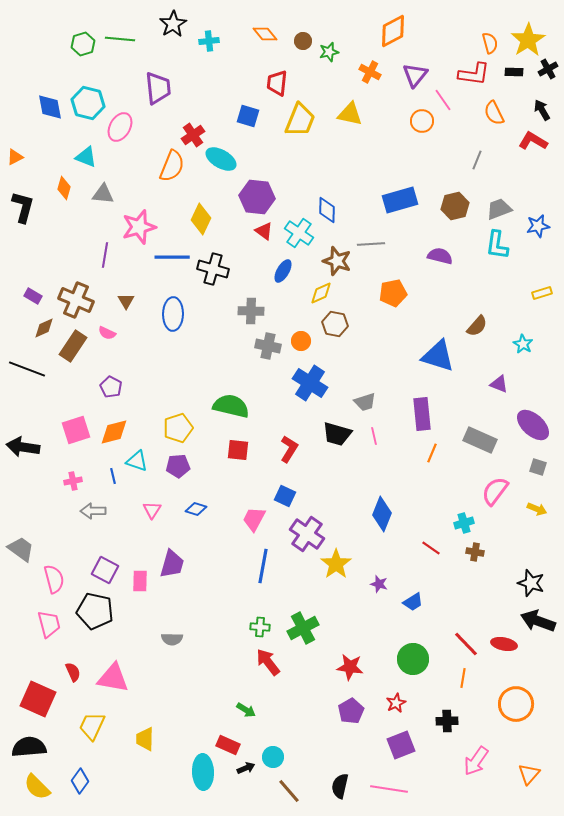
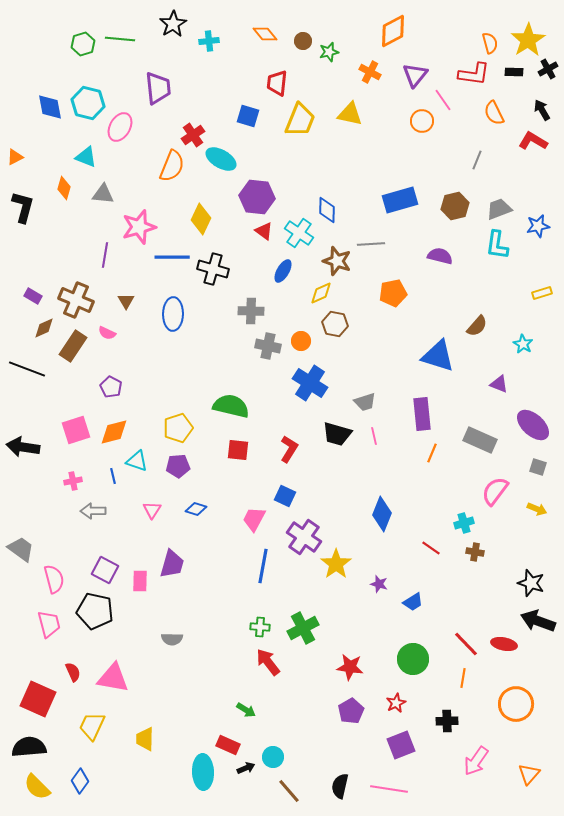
purple cross at (307, 534): moved 3 px left, 3 px down
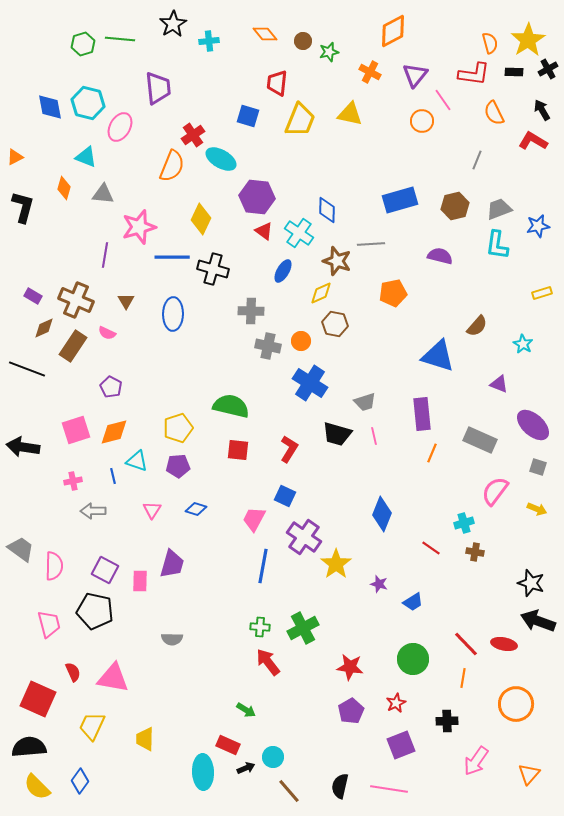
pink semicircle at (54, 579): moved 13 px up; rotated 16 degrees clockwise
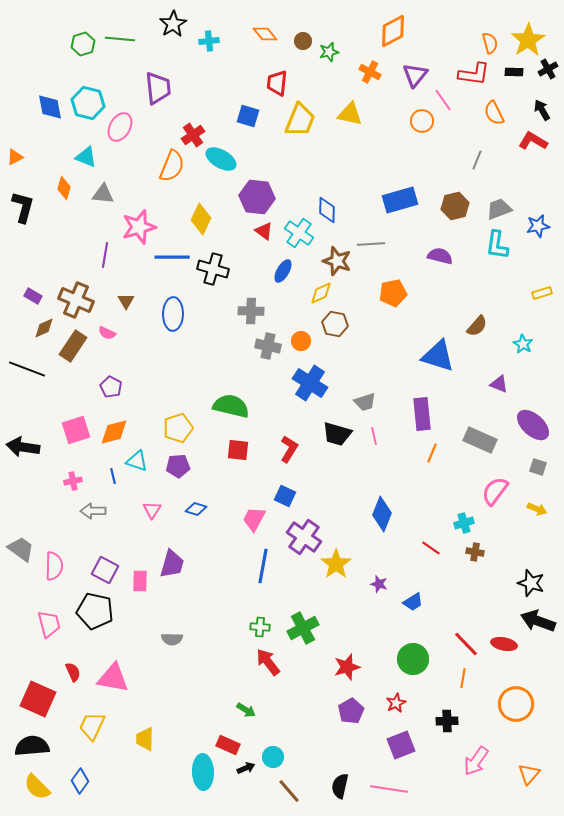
red star at (350, 667): moved 3 px left; rotated 24 degrees counterclockwise
black semicircle at (29, 747): moved 3 px right, 1 px up
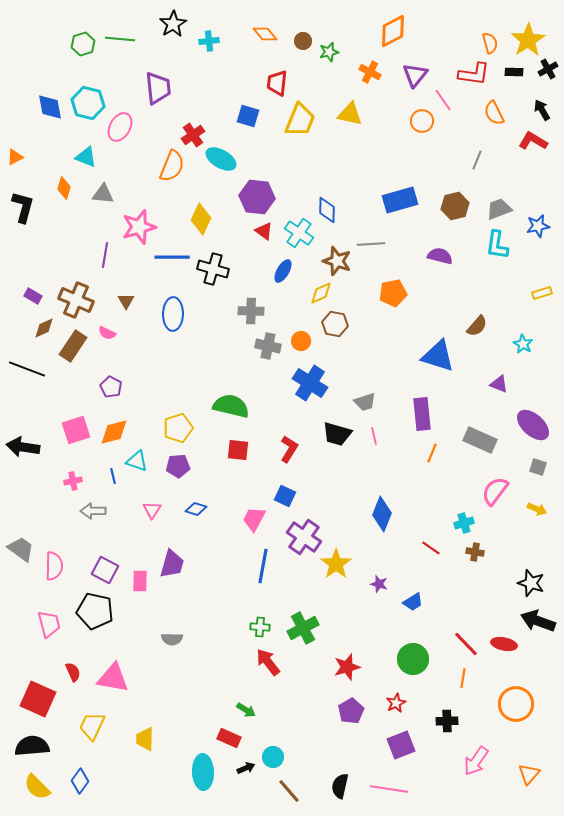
red rectangle at (228, 745): moved 1 px right, 7 px up
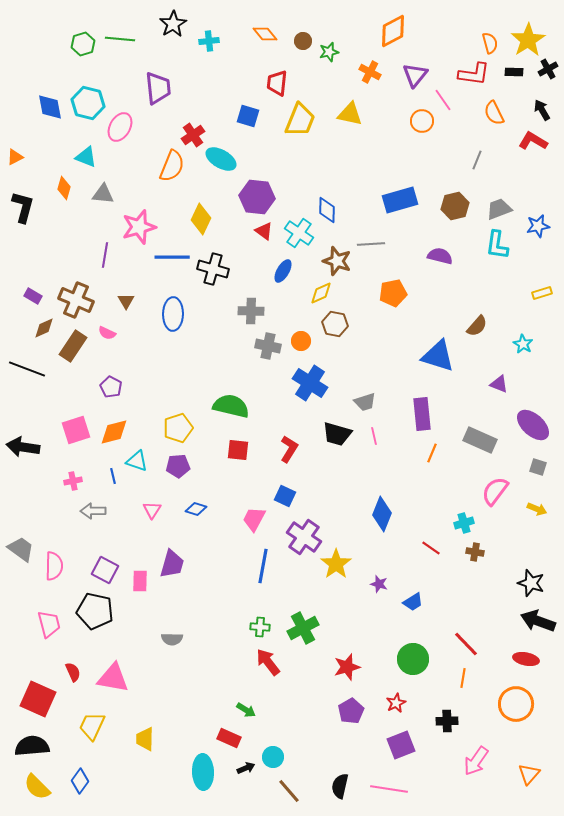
red ellipse at (504, 644): moved 22 px right, 15 px down
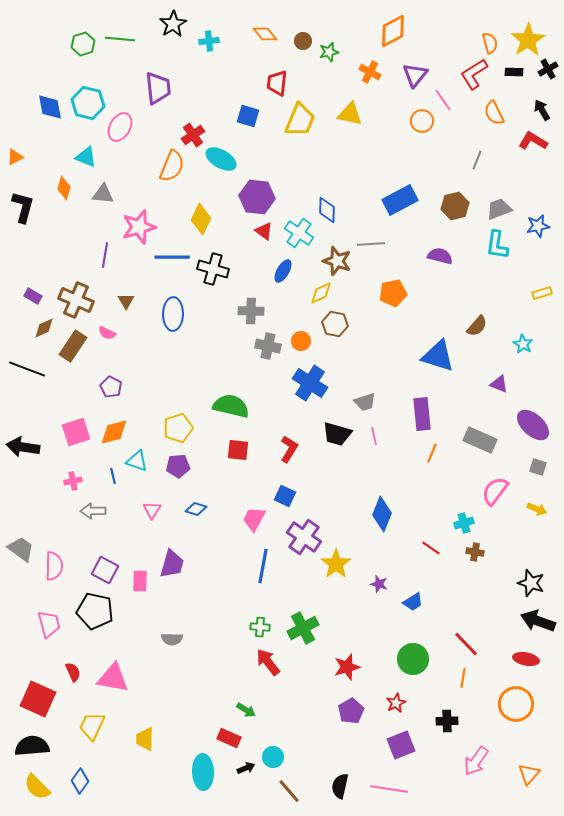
red L-shape at (474, 74): rotated 140 degrees clockwise
blue rectangle at (400, 200): rotated 12 degrees counterclockwise
pink square at (76, 430): moved 2 px down
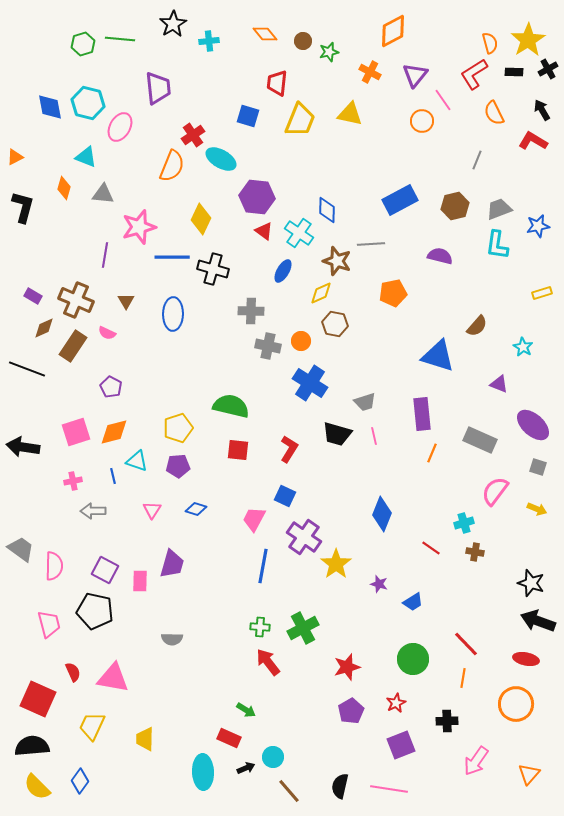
cyan star at (523, 344): moved 3 px down
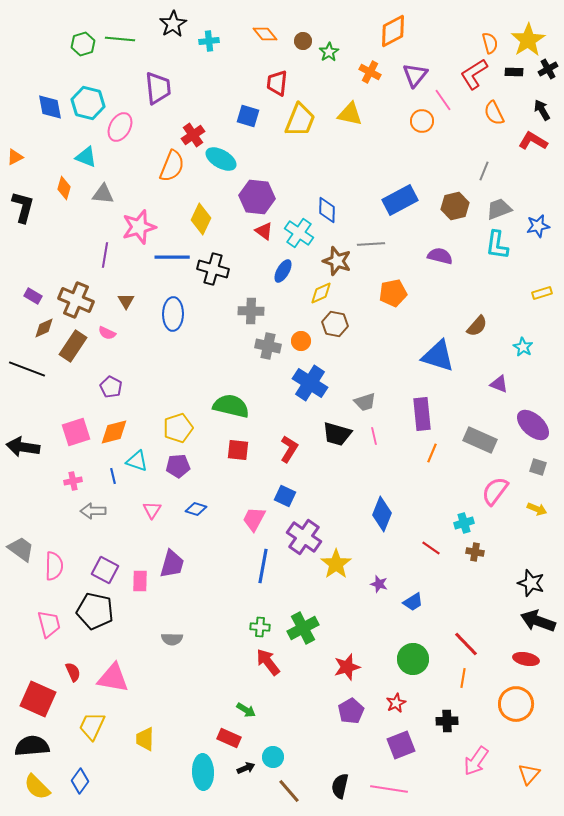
green star at (329, 52): rotated 18 degrees counterclockwise
gray line at (477, 160): moved 7 px right, 11 px down
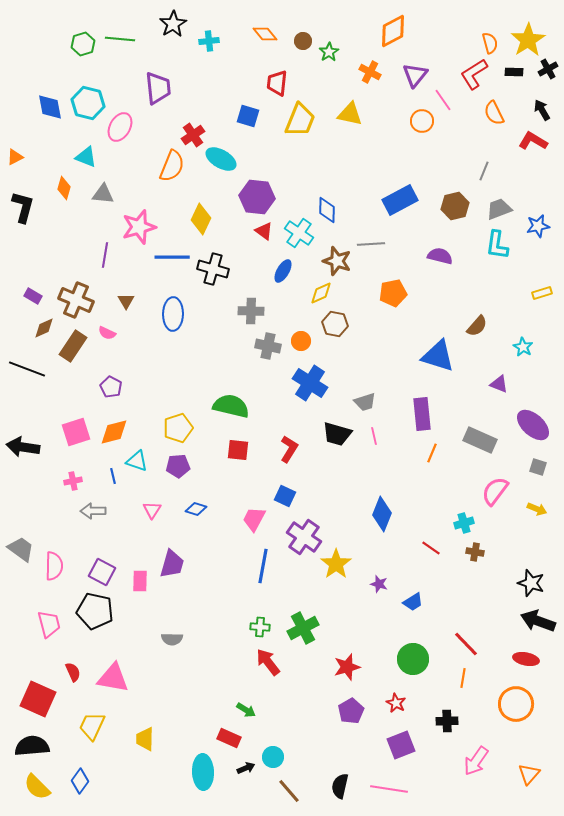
purple square at (105, 570): moved 3 px left, 2 px down
red star at (396, 703): rotated 18 degrees counterclockwise
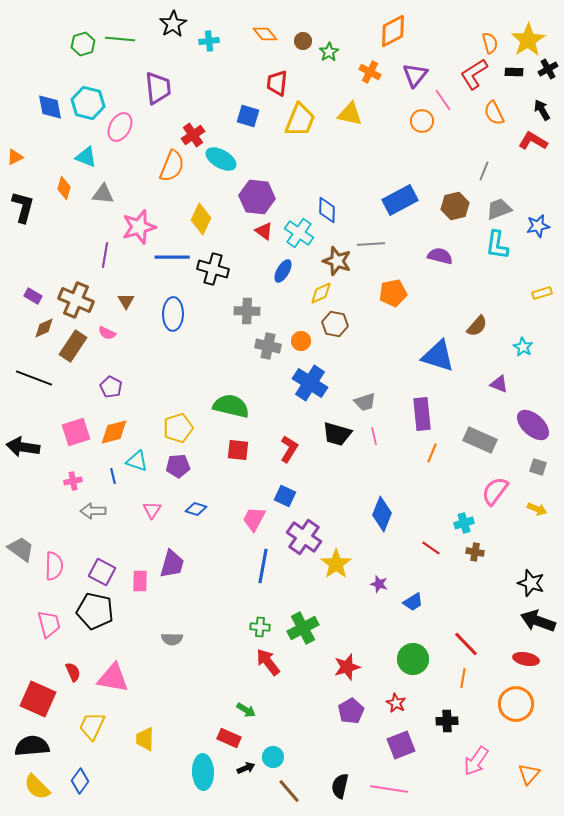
gray cross at (251, 311): moved 4 px left
black line at (27, 369): moved 7 px right, 9 px down
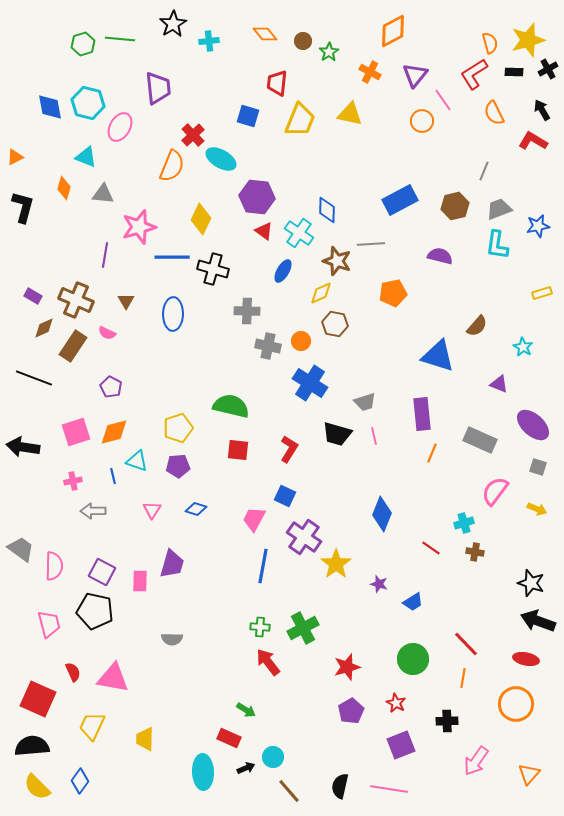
yellow star at (528, 40): rotated 16 degrees clockwise
red cross at (193, 135): rotated 10 degrees counterclockwise
